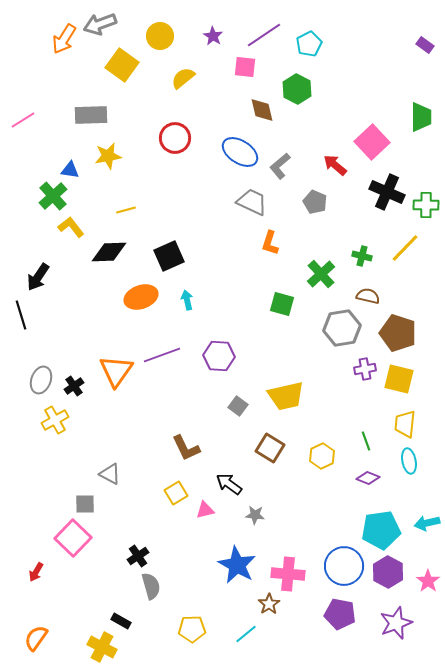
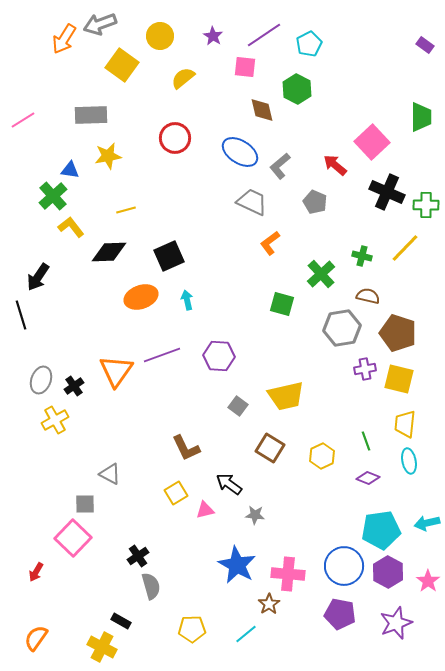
orange L-shape at (270, 243): rotated 35 degrees clockwise
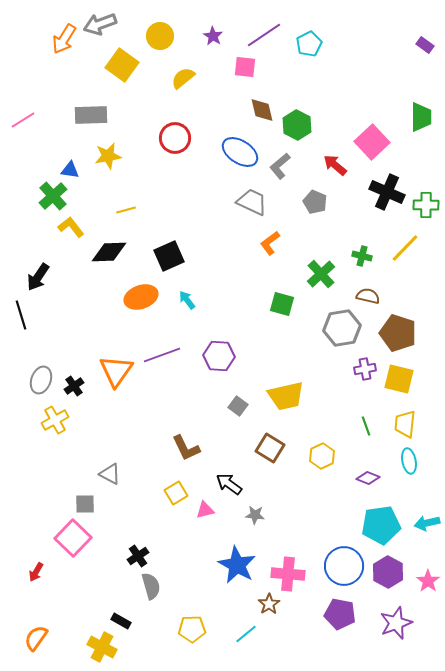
green hexagon at (297, 89): moved 36 px down
cyan arrow at (187, 300): rotated 24 degrees counterclockwise
green line at (366, 441): moved 15 px up
cyan pentagon at (381, 530): moved 5 px up
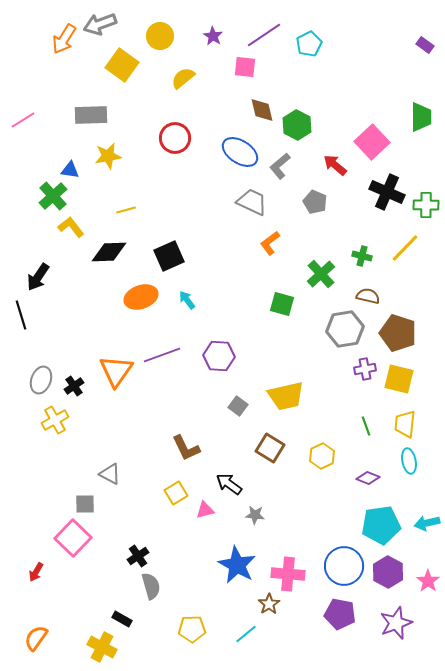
gray hexagon at (342, 328): moved 3 px right, 1 px down
black rectangle at (121, 621): moved 1 px right, 2 px up
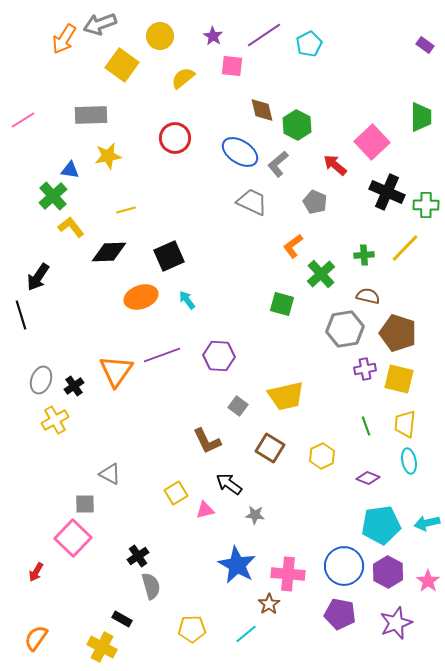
pink square at (245, 67): moved 13 px left, 1 px up
gray L-shape at (280, 166): moved 2 px left, 2 px up
orange L-shape at (270, 243): moved 23 px right, 3 px down
green cross at (362, 256): moved 2 px right, 1 px up; rotated 18 degrees counterclockwise
brown L-shape at (186, 448): moved 21 px right, 7 px up
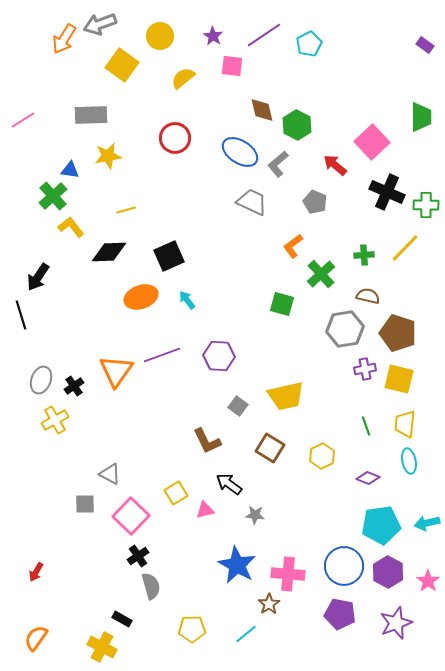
pink square at (73, 538): moved 58 px right, 22 px up
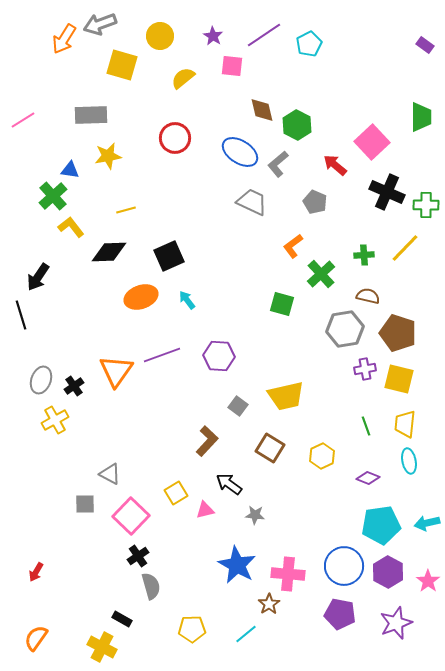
yellow square at (122, 65): rotated 20 degrees counterclockwise
brown L-shape at (207, 441): rotated 112 degrees counterclockwise
